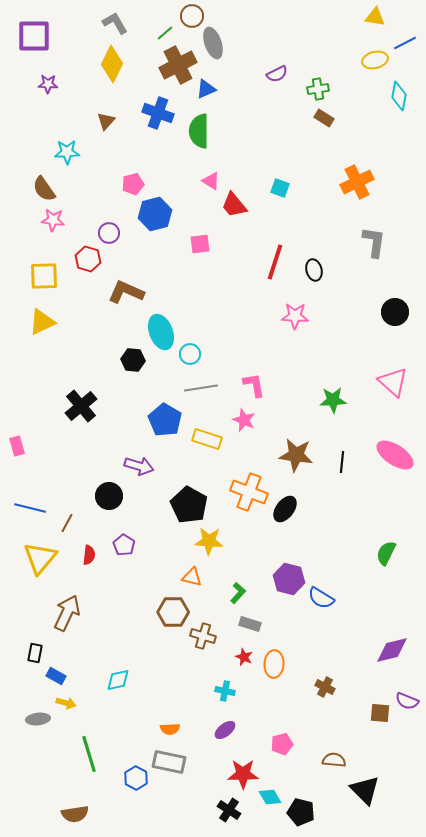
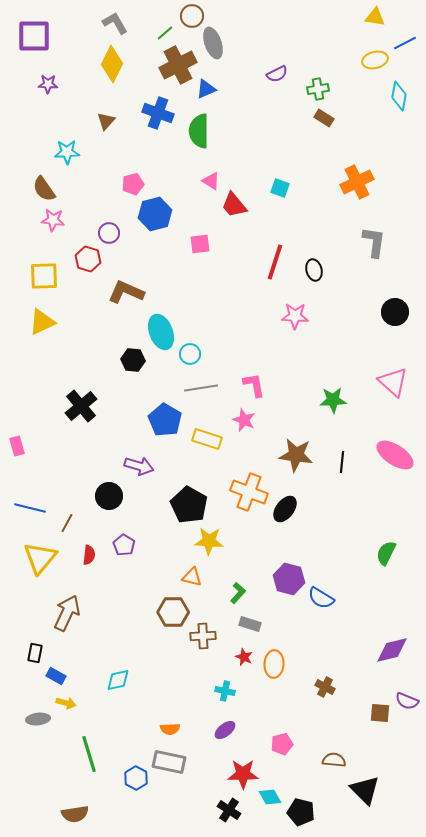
brown cross at (203, 636): rotated 20 degrees counterclockwise
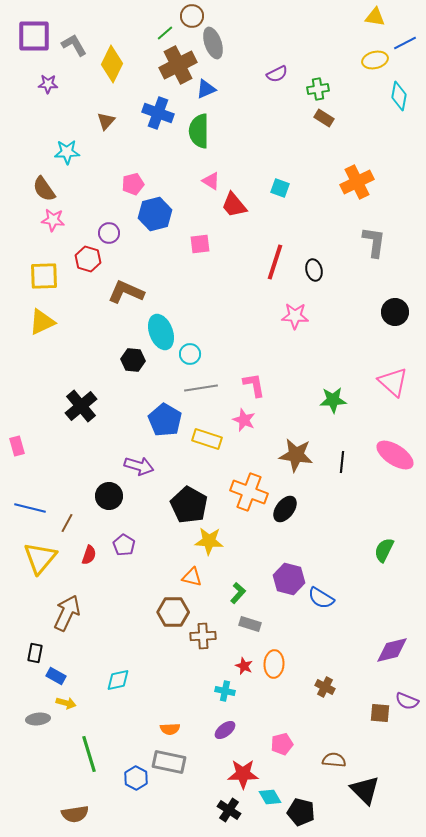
gray L-shape at (115, 23): moved 41 px left, 22 px down
green semicircle at (386, 553): moved 2 px left, 3 px up
red semicircle at (89, 555): rotated 12 degrees clockwise
red star at (244, 657): moved 9 px down
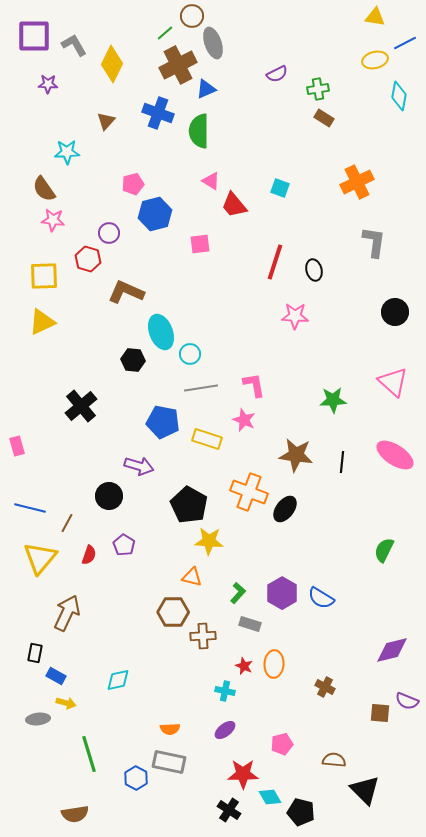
blue pentagon at (165, 420): moved 2 px left, 2 px down; rotated 20 degrees counterclockwise
purple hexagon at (289, 579): moved 7 px left, 14 px down; rotated 16 degrees clockwise
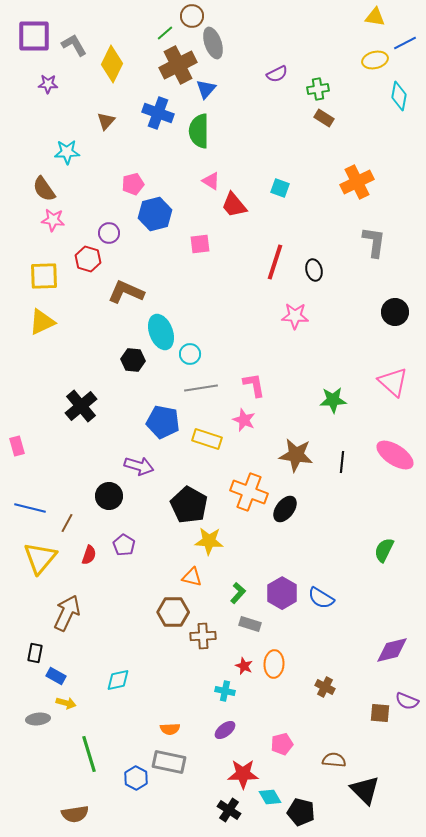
blue triangle at (206, 89): rotated 25 degrees counterclockwise
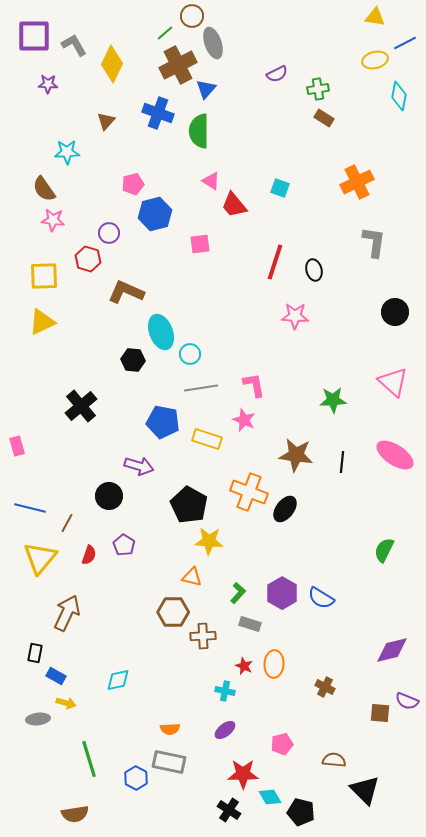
green line at (89, 754): moved 5 px down
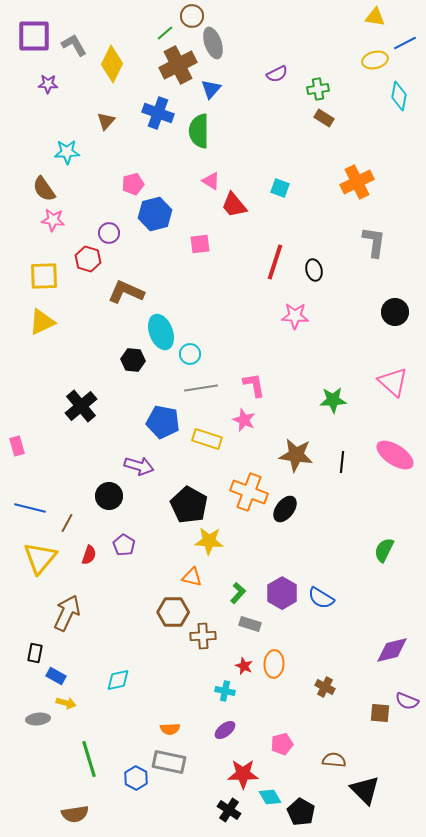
blue triangle at (206, 89): moved 5 px right
black pentagon at (301, 812): rotated 16 degrees clockwise
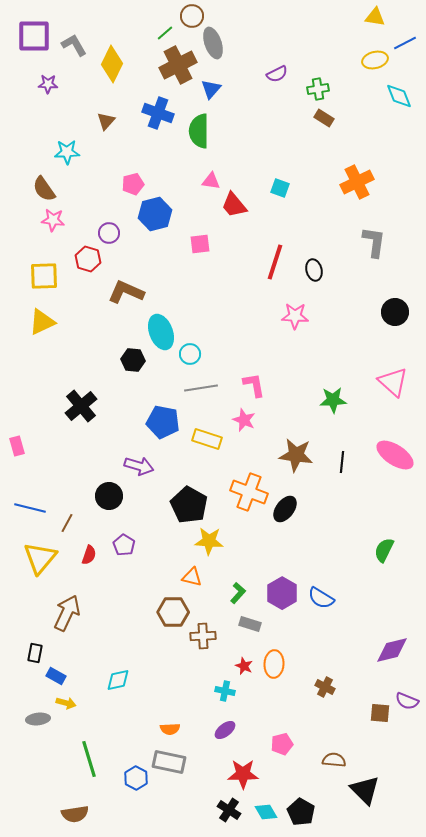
cyan diamond at (399, 96): rotated 32 degrees counterclockwise
pink triangle at (211, 181): rotated 24 degrees counterclockwise
cyan diamond at (270, 797): moved 4 px left, 15 px down
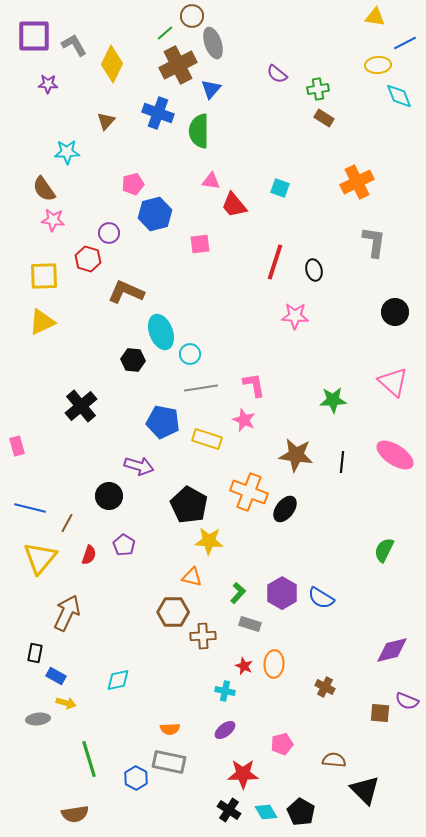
yellow ellipse at (375, 60): moved 3 px right, 5 px down; rotated 10 degrees clockwise
purple semicircle at (277, 74): rotated 65 degrees clockwise
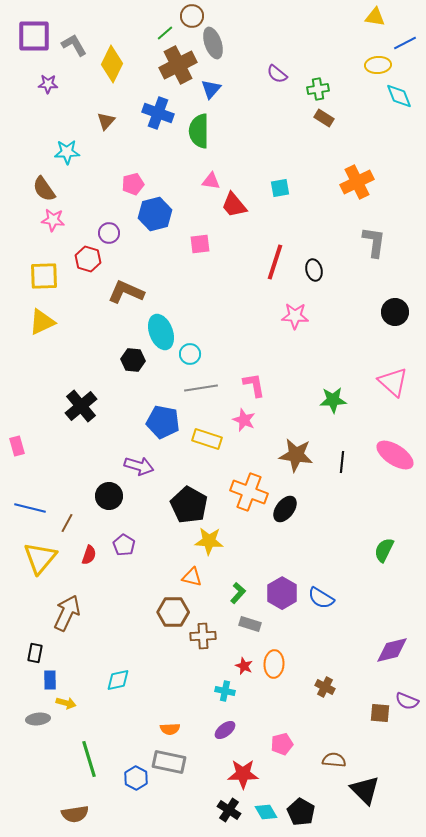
cyan square at (280, 188): rotated 30 degrees counterclockwise
blue rectangle at (56, 676): moved 6 px left, 4 px down; rotated 60 degrees clockwise
